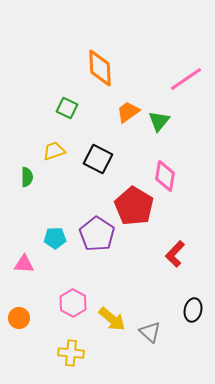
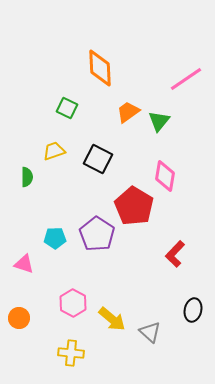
pink triangle: rotated 15 degrees clockwise
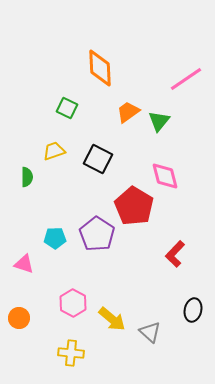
pink diamond: rotated 24 degrees counterclockwise
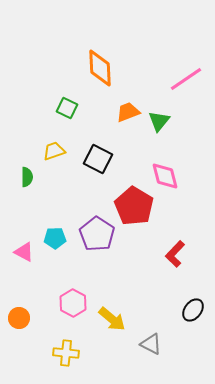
orange trapezoid: rotated 15 degrees clockwise
pink triangle: moved 12 px up; rotated 10 degrees clockwise
black ellipse: rotated 25 degrees clockwise
gray triangle: moved 1 px right, 12 px down; rotated 15 degrees counterclockwise
yellow cross: moved 5 px left
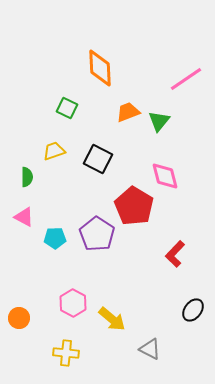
pink triangle: moved 35 px up
gray triangle: moved 1 px left, 5 px down
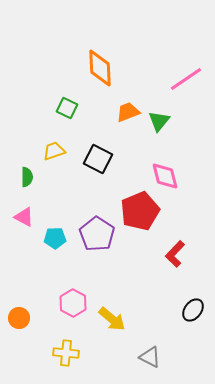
red pentagon: moved 6 px right, 5 px down; rotated 18 degrees clockwise
gray triangle: moved 8 px down
